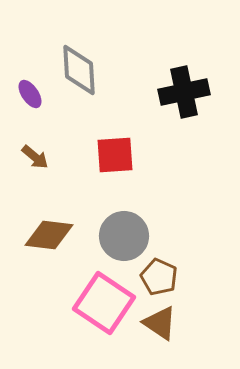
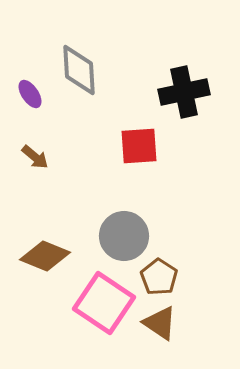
red square: moved 24 px right, 9 px up
brown diamond: moved 4 px left, 21 px down; rotated 15 degrees clockwise
brown pentagon: rotated 9 degrees clockwise
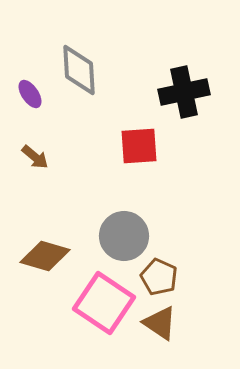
brown diamond: rotated 6 degrees counterclockwise
brown pentagon: rotated 9 degrees counterclockwise
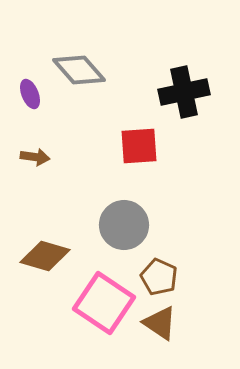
gray diamond: rotated 38 degrees counterclockwise
purple ellipse: rotated 12 degrees clockwise
brown arrow: rotated 32 degrees counterclockwise
gray circle: moved 11 px up
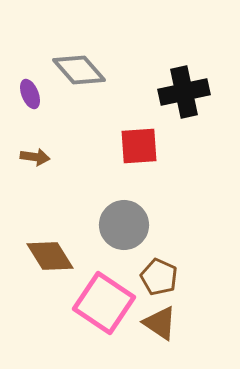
brown diamond: moved 5 px right; rotated 42 degrees clockwise
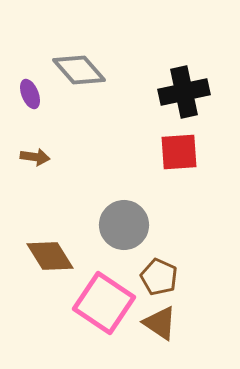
red square: moved 40 px right, 6 px down
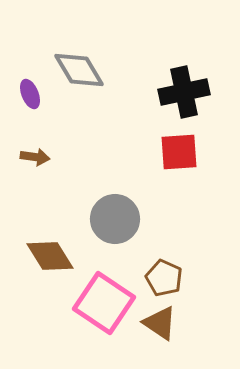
gray diamond: rotated 10 degrees clockwise
gray circle: moved 9 px left, 6 px up
brown pentagon: moved 5 px right, 1 px down
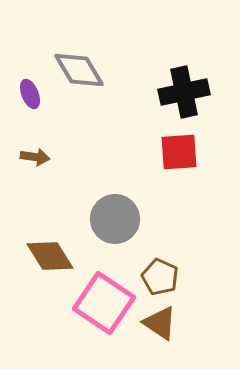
brown pentagon: moved 4 px left, 1 px up
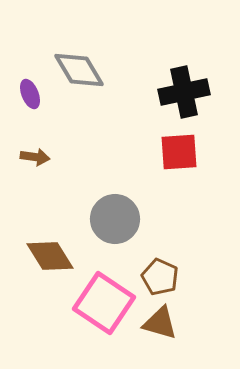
brown triangle: rotated 18 degrees counterclockwise
